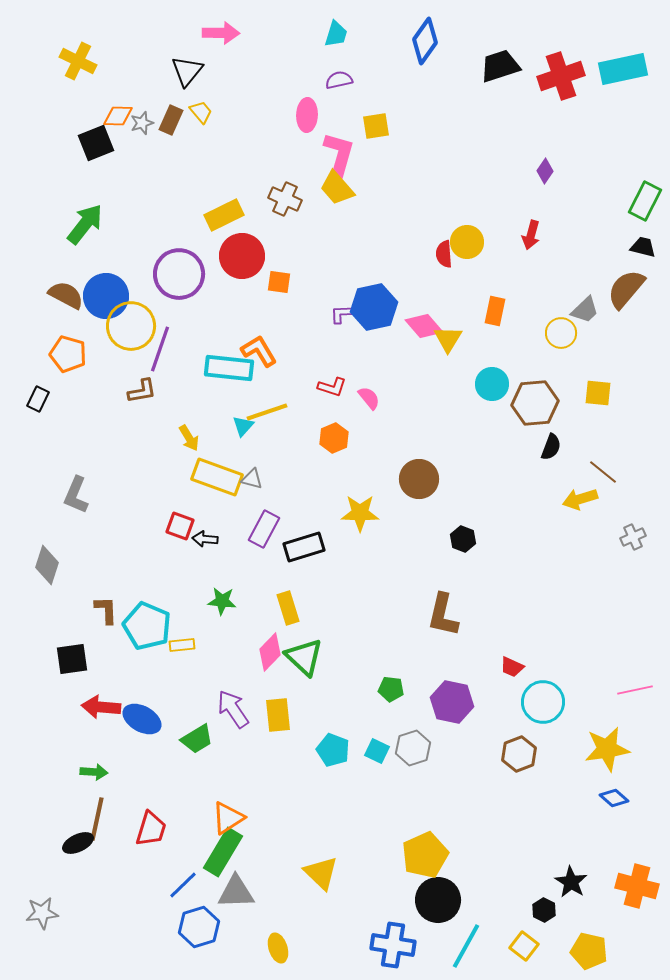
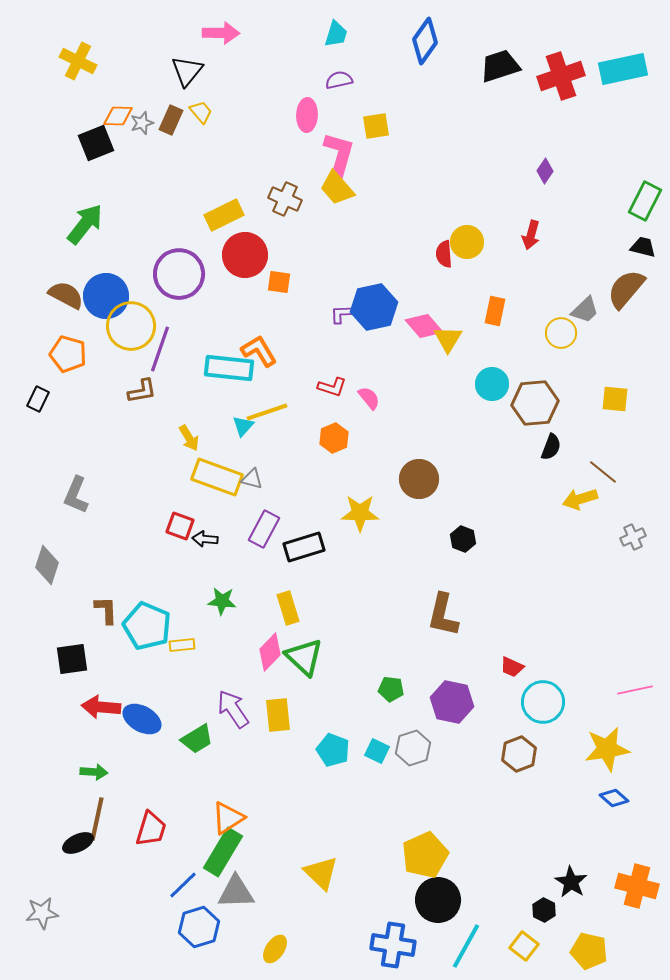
red circle at (242, 256): moved 3 px right, 1 px up
yellow square at (598, 393): moved 17 px right, 6 px down
yellow ellipse at (278, 948): moved 3 px left, 1 px down; rotated 52 degrees clockwise
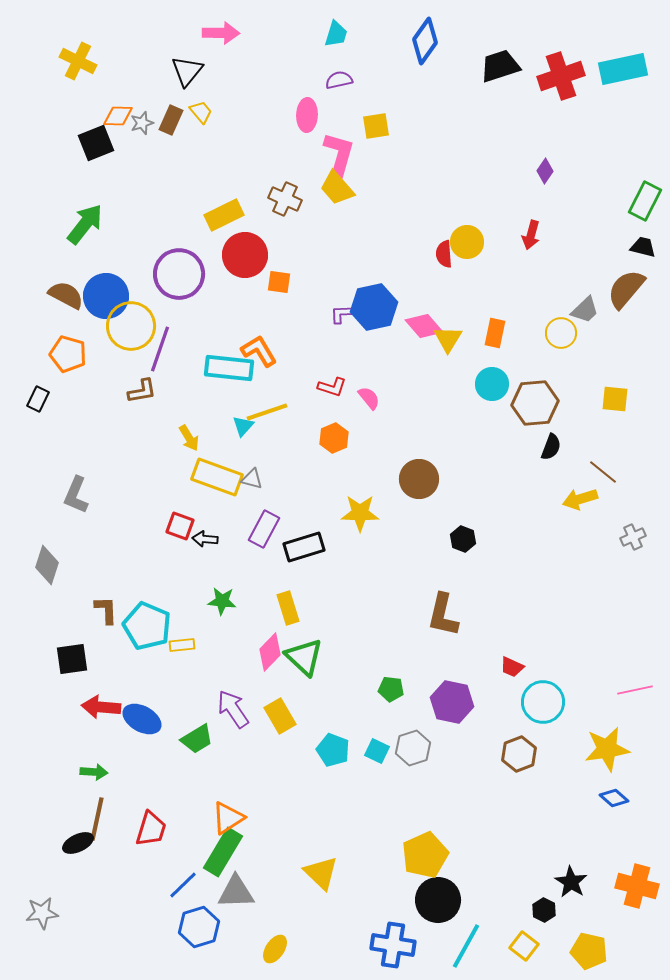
orange rectangle at (495, 311): moved 22 px down
yellow rectangle at (278, 715): moved 2 px right, 1 px down; rotated 24 degrees counterclockwise
